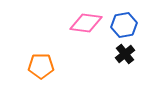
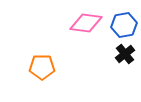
orange pentagon: moved 1 px right, 1 px down
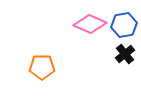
pink diamond: moved 4 px right, 1 px down; rotated 16 degrees clockwise
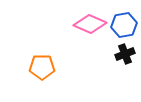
black cross: rotated 18 degrees clockwise
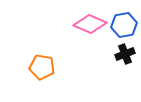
orange pentagon: rotated 10 degrees clockwise
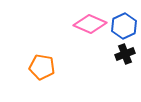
blue hexagon: moved 1 px down; rotated 15 degrees counterclockwise
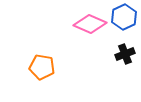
blue hexagon: moved 9 px up
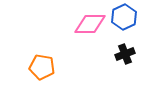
pink diamond: rotated 24 degrees counterclockwise
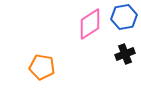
blue hexagon: rotated 15 degrees clockwise
pink diamond: rotated 32 degrees counterclockwise
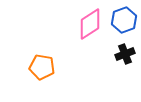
blue hexagon: moved 3 px down; rotated 10 degrees counterclockwise
